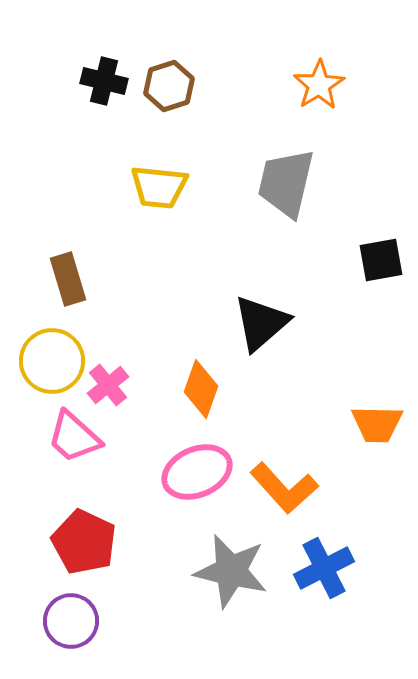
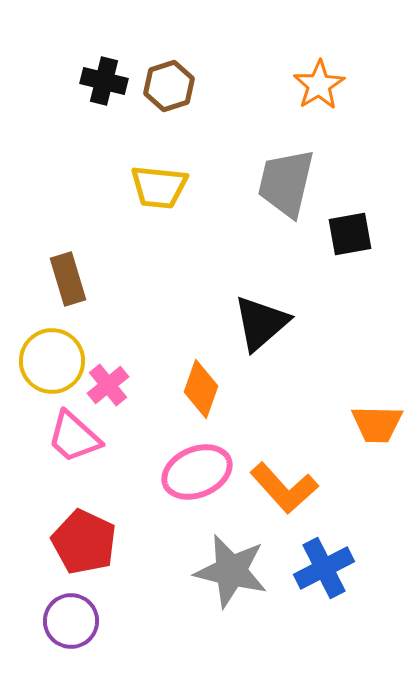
black square: moved 31 px left, 26 px up
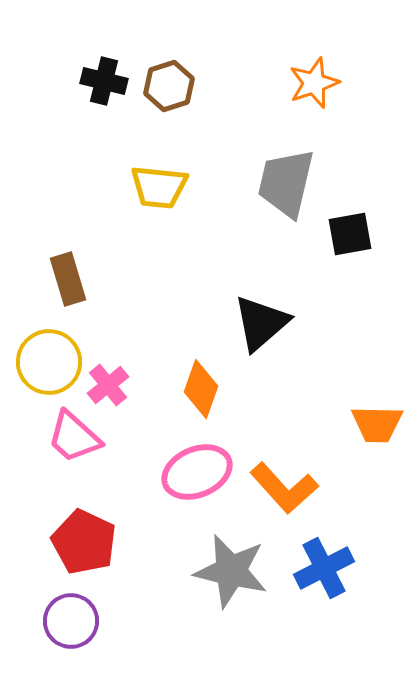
orange star: moved 5 px left, 2 px up; rotated 12 degrees clockwise
yellow circle: moved 3 px left, 1 px down
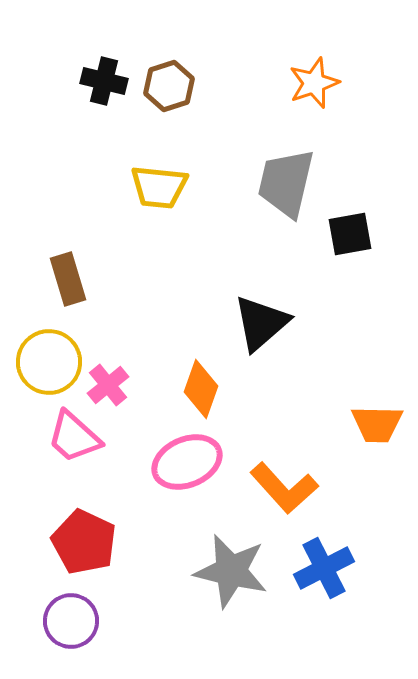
pink ellipse: moved 10 px left, 10 px up
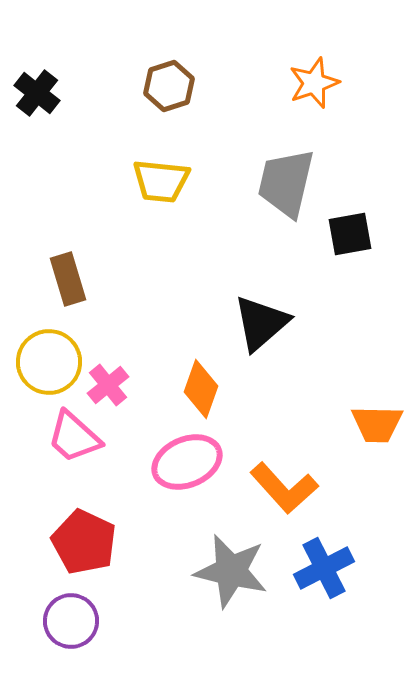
black cross: moved 67 px left, 12 px down; rotated 24 degrees clockwise
yellow trapezoid: moved 2 px right, 6 px up
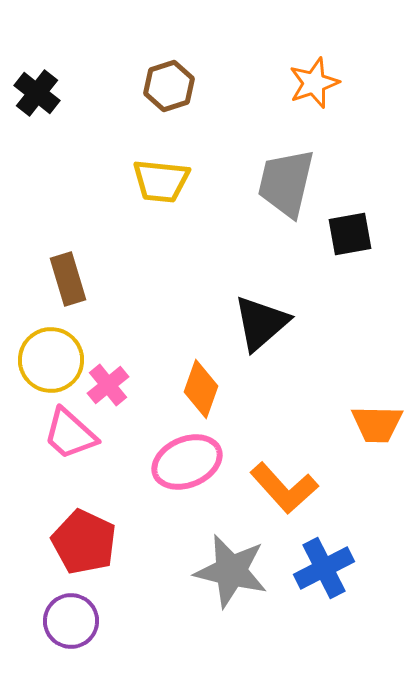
yellow circle: moved 2 px right, 2 px up
pink trapezoid: moved 4 px left, 3 px up
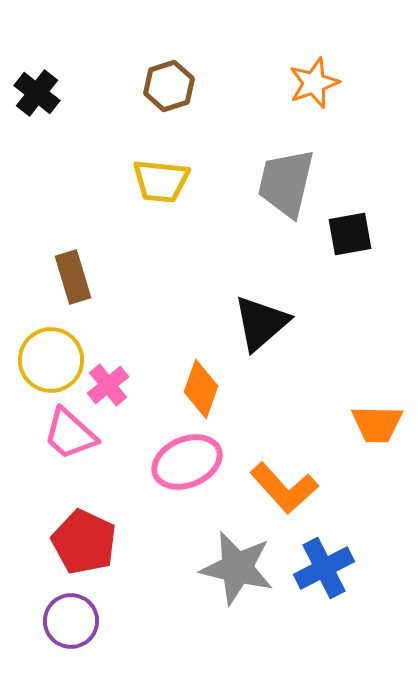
brown rectangle: moved 5 px right, 2 px up
gray star: moved 6 px right, 3 px up
